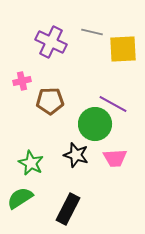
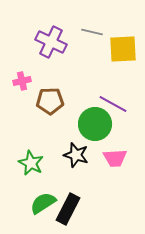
green semicircle: moved 23 px right, 5 px down
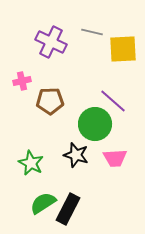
purple line: moved 3 px up; rotated 12 degrees clockwise
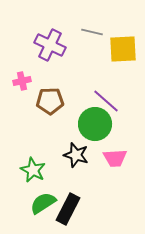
purple cross: moved 1 px left, 3 px down
purple line: moved 7 px left
green star: moved 2 px right, 7 px down
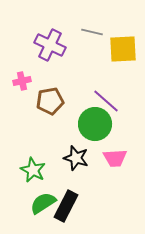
brown pentagon: rotated 8 degrees counterclockwise
black star: moved 3 px down
black rectangle: moved 2 px left, 3 px up
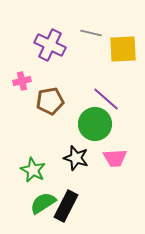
gray line: moved 1 px left, 1 px down
purple line: moved 2 px up
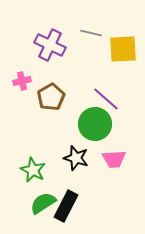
brown pentagon: moved 1 px right, 4 px up; rotated 20 degrees counterclockwise
pink trapezoid: moved 1 px left, 1 px down
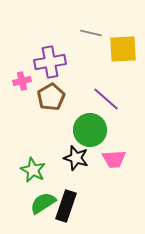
purple cross: moved 17 px down; rotated 36 degrees counterclockwise
green circle: moved 5 px left, 6 px down
black rectangle: rotated 8 degrees counterclockwise
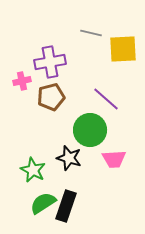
brown pentagon: rotated 16 degrees clockwise
black star: moved 7 px left
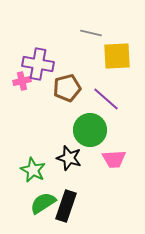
yellow square: moved 6 px left, 7 px down
purple cross: moved 12 px left, 2 px down; rotated 20 degrees clockwise
brown pentagon: moved 16 px right, 9 px up
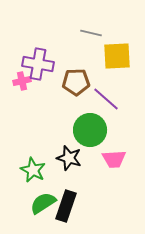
brown pentagon: moved 9 px right, 6 px up; rotated 12 degrees clockwise
